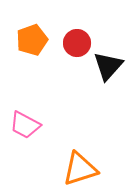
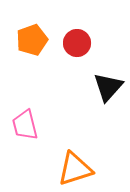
black triangle: moved 21 px down
pink trapezoid: rotated 48 degrees clockwise
orange triangle: moved 5 px left
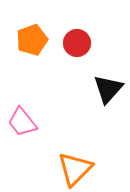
black triangle: moved 2 px down
pink trapezoid: moved 3 px left, 3 px up; rotated 24 degrees counterclockwise
orange triangle: rotated 27 degrees counterclockwise
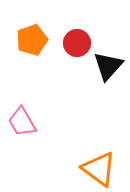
black triangle: moved 23 px up
pink trapezoid: rotated 8 degrees clockwise
orange triangle: moved 24 px right; rotated 39 degrees counterclockwise
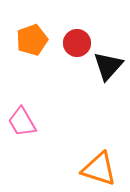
orange triangle: rotated 18 degrees counterclockwise
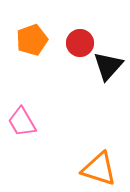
red circle: moved 3 px right
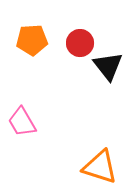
orange pentagon: rotated 16 degrees clockwise
black triangle: rotated 20 degrees counterclockwise
orange triangle: moved 1 px right, 2 px up
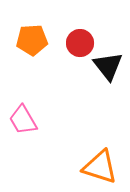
pink trapezoid: moved 1 px right, 2 px up
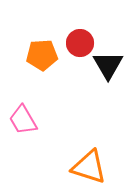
orange pentagon: moved 10 px right, 15 px down
black triangle: moved 1 px up; rotated 8 degrees clockwise
orange triangle: moved 11 px left
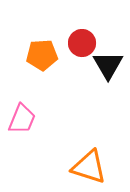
red circle: moved 2 px right
pink trapezoid: moved 1 px left, 1 px up; rotated 128 degrees counterclockwise
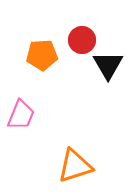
red circle: moved 3 px up
pink trapezoid: moved 1 px left, 4 px up
orange triangle: moved 14 px left, 1 px up; rotated 36 degrees counterclockwise
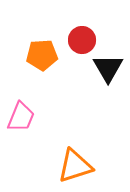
black triangle: moved 3 px down
pink trapezoid: moved 2 px down
